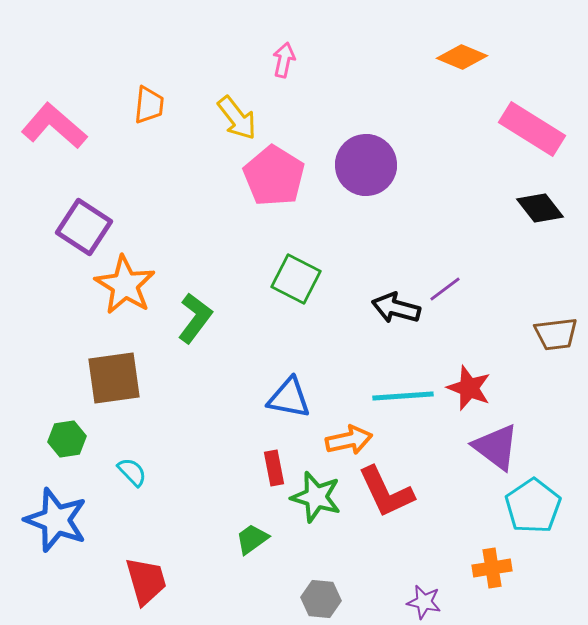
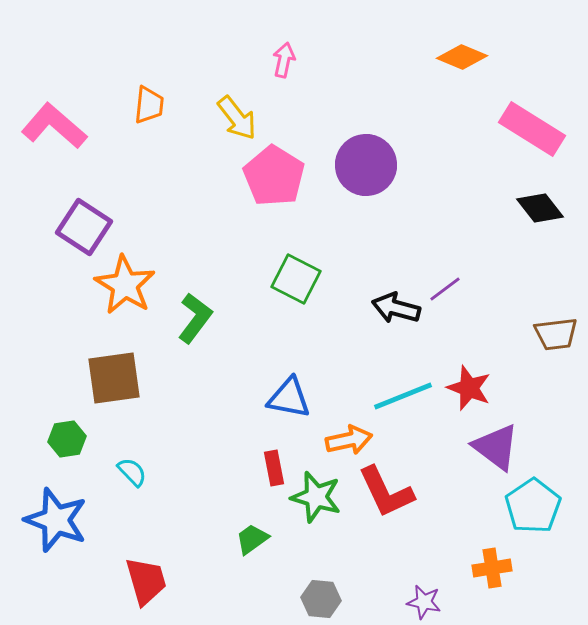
cyan line: rotated 18 degrees counterclockwise
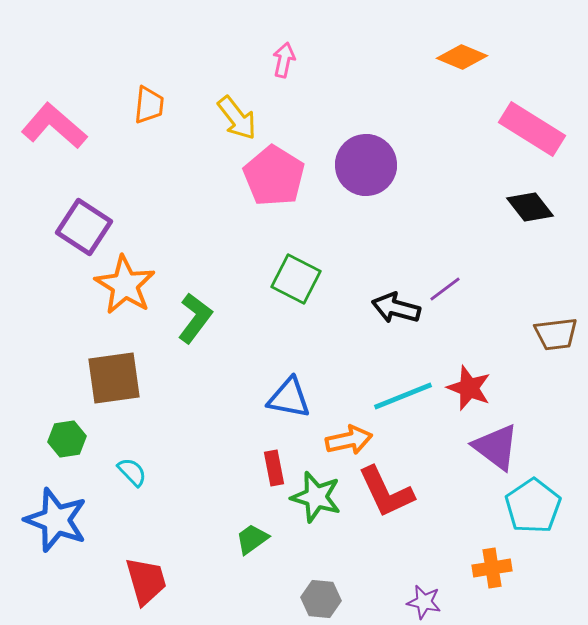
black diamond: moved 10 px left, 1 px up
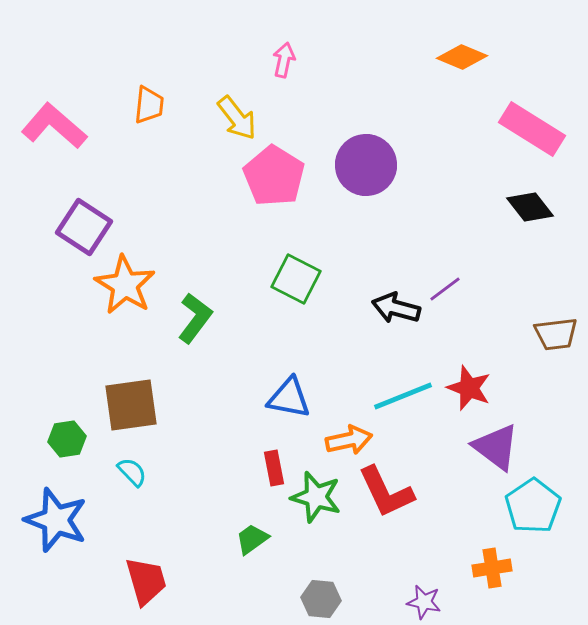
brown square: moved 17 px right, 27 px down
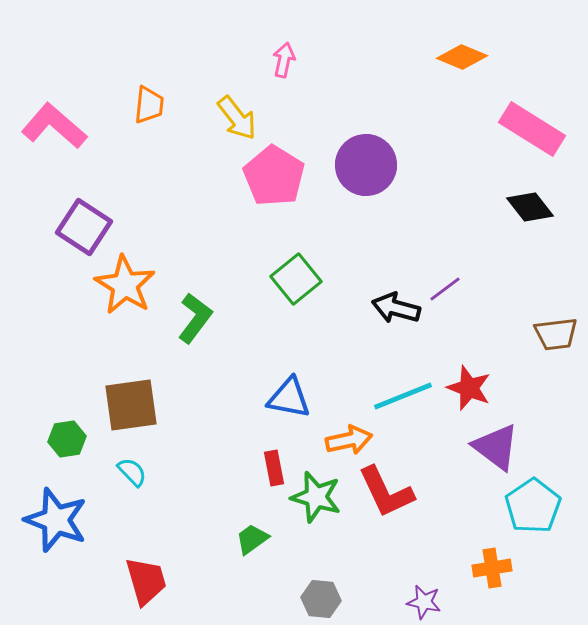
green square: rotated 24 degrees clockwise
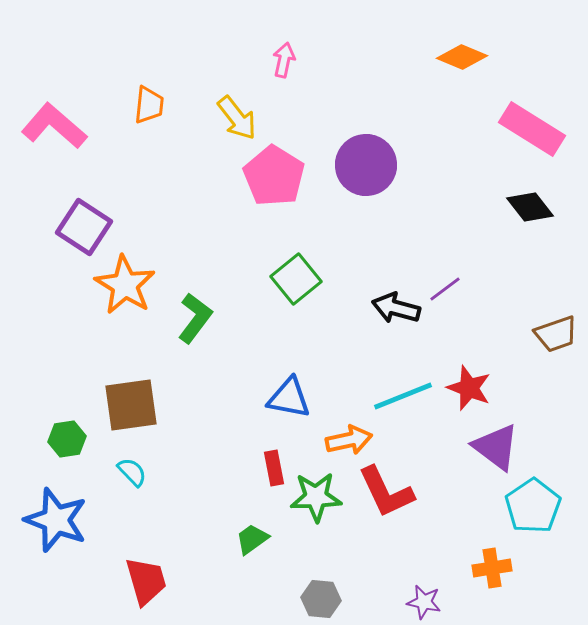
brown trapezoid: rotated 12 degrees counterclockwise
green star: rotated 18 degrees counterclockwise
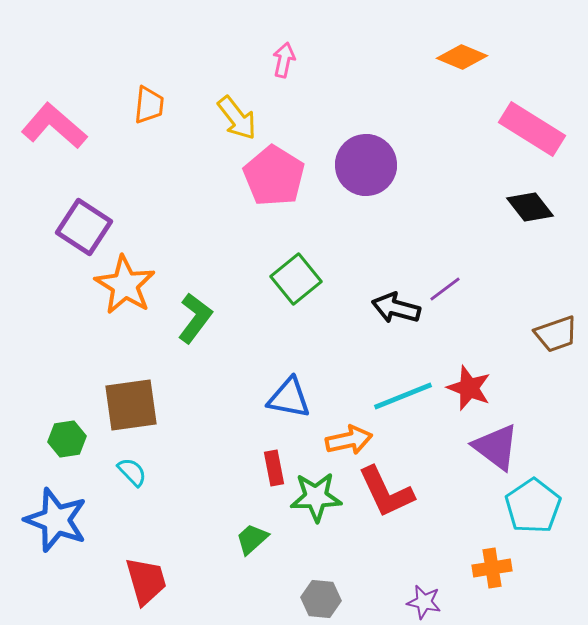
green trapezoid: rotated 6 degrees counterclockwise
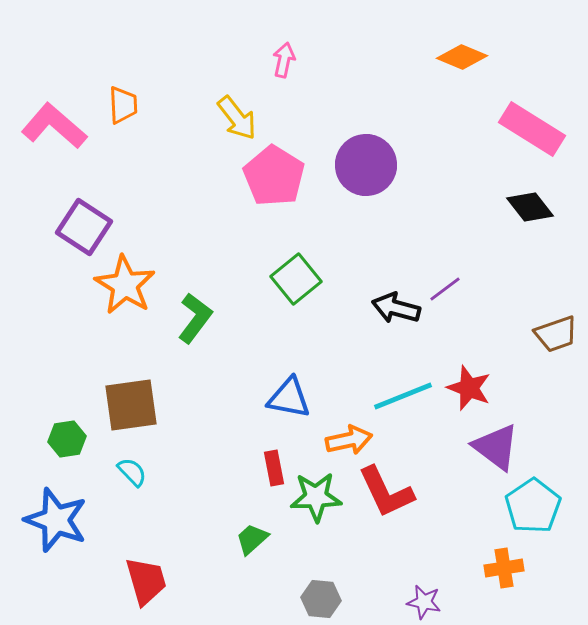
orange trapezoid: moved 26 px left; rotated 9 degrees counterclockwise
orange cross: moved 12 px right
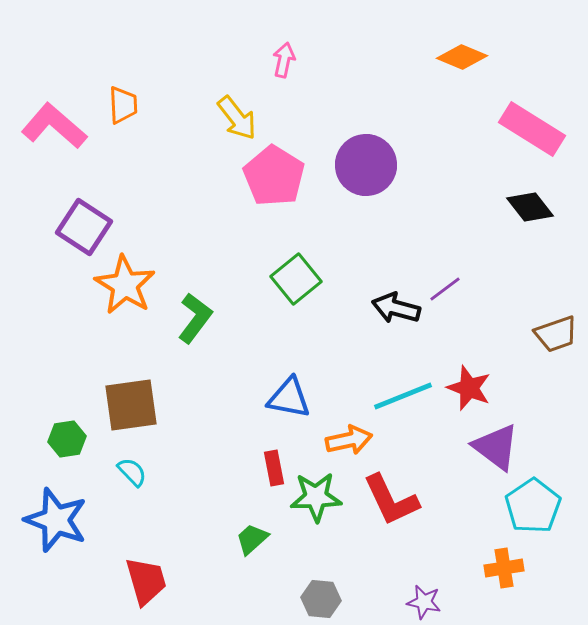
red L-shape: moved 5 px right, 8 px down
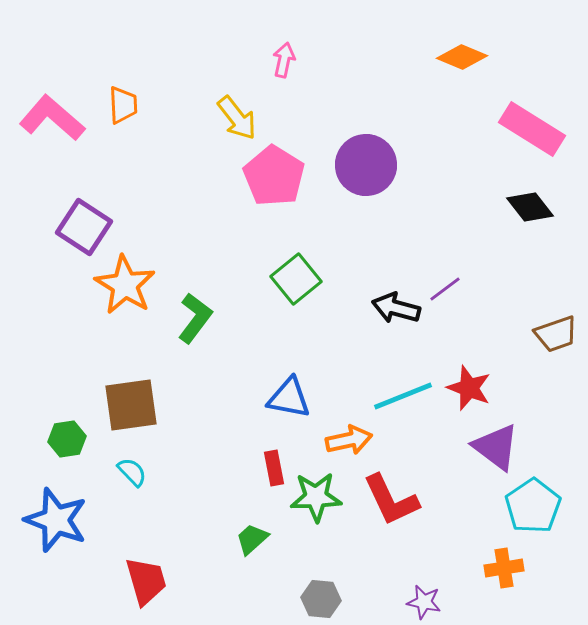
pink L-shape: moved 2 px left, 8 px up
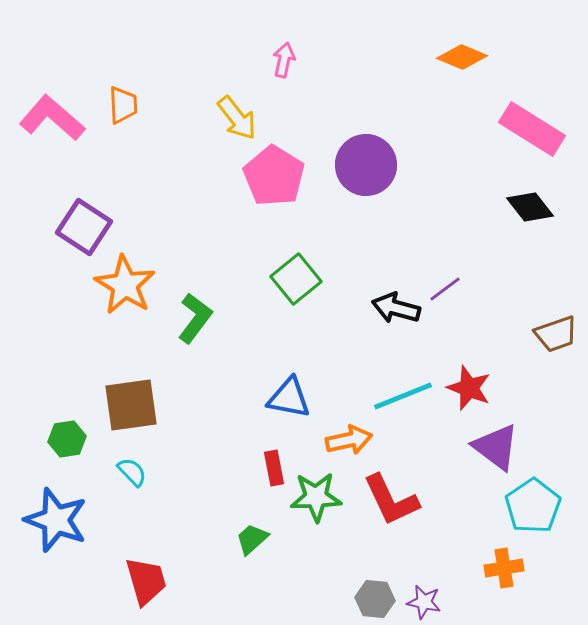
gray hexagon: moved 54 px right
